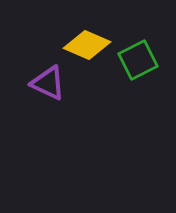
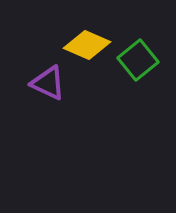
green square: rotated 12 degrees counterclockwise
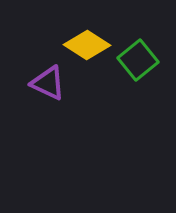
yellow diamond: rotated 9 degrees clockwise
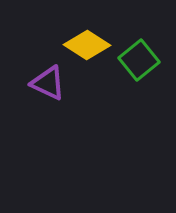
green square: moved 1 px right
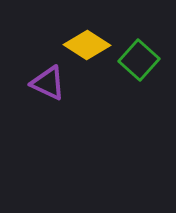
green square: rotated 9 degrees counterclockwise
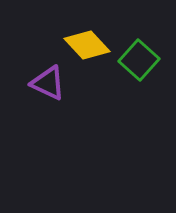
yellow diamond: rotated 15 degrees clockwise
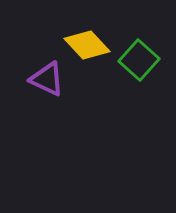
purple triangle: moved 1 px left, 4 px up
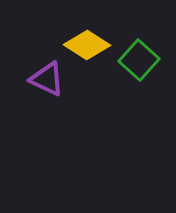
yellow diamond: rotated 15 degrees counterclockwise
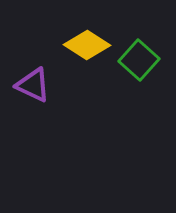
purple triangle: moved 14 px left, 6 px down
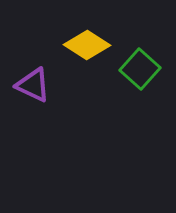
green square: moved 1 px right, 9 px down
